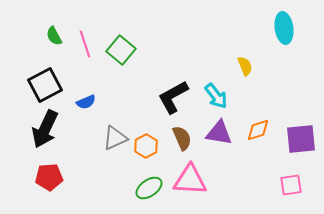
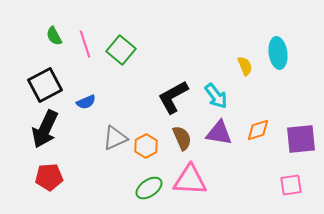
cyan ellipse: moved 6 px left, 25 px down
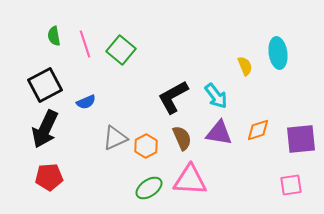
green semicircle: rotated 18 degrees clockwise
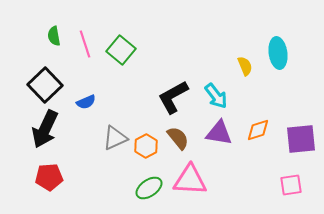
black square: rotated 16 degrees counterclockwise
brown semicircle: moved 4 px left; rotated 15 degrees counterclockwise
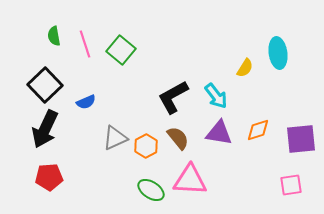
yellow semicircle: moved 2 px down; rotated 54 degrees clockwise
green ellipse: moved 2 px right, 2 px down; rotated 68 degrees clockwise
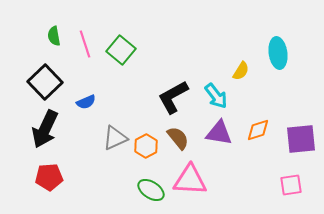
yellow semicircle: moved 4 px left, 3 px down
black square: moved 3 px up
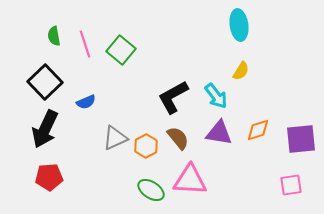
cyan ellipse: moved 39 px left, 28 px up
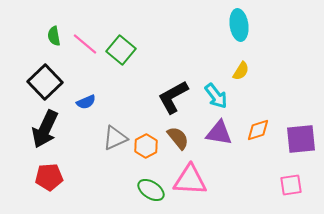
pink line: rotated 32 degrees counterclockwise
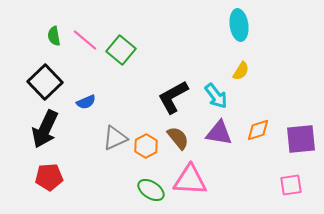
pink line: moved 4 px up
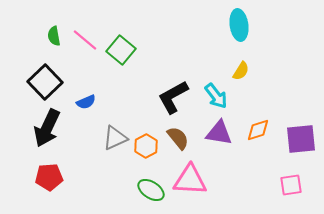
black arrow: moved 2 px right, 1 px up
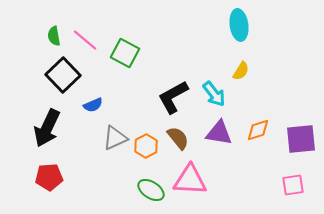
green square: moved 4 px right, 3 px down; rotated 12 degrees counterclockwise
black square: moved 18 px right, 7 px up
cyan arrow: moved 2 px left, 2 px up
blue semicircle: moved 7 px right, 3 px down
pink square: moved 2 px right
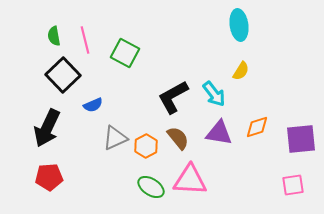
pink line: rotated 36 degrees clockwise
orange diamond: moved 1 px left, 3 px up
green ellipse: moved 3 px up
